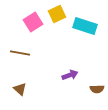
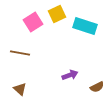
brown semicircle: moved 2 px up; rotated 24 degrees counterclockwise
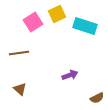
brown line: moved 1 px left; rotated 18 degrees counterclockwise
brown semicircle: moved 11 px down
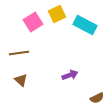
cyan rectangle: moved 1 px up; rotated 10 degrees clockwise
brown triangle: moved 1 px right, 9 px up
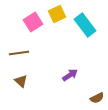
cyan rectangle: rotated 25 degrees clockwise
purple arrow: rotated 14 degrees counterclockwise
brown triangle: moved 1 px down
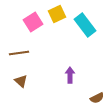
purple arrow: rotated 56 degrees counterclockwise
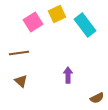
purple arrow: moved 2 px left
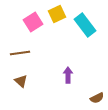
brown line: moved 1 px right
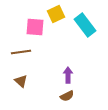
yellow square: moved 1 px left
pink square: moved 2 px right, 5 px down; rotated 36 degrees clockwise
brown line: moved 1 px right, 1 px up
brown semicircle: moved 30 px left, 2 px up
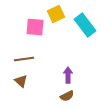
brown line: moved 3 px right, 7 px down
